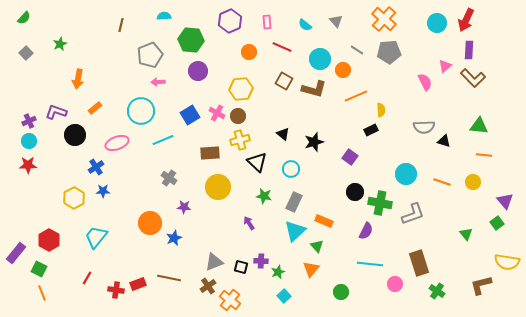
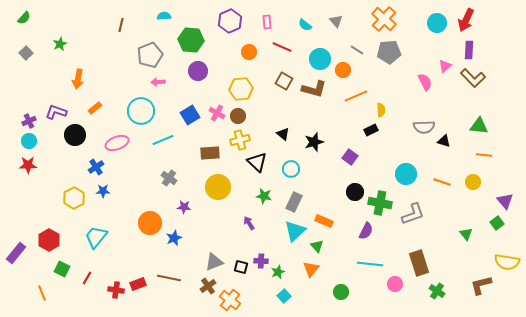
green square at (39, 269): moved 23 px right
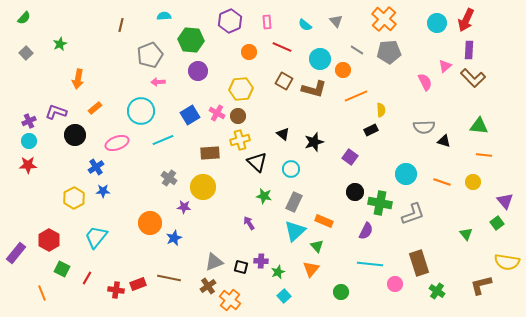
yellow circle at (218, 187): moved 15 px left
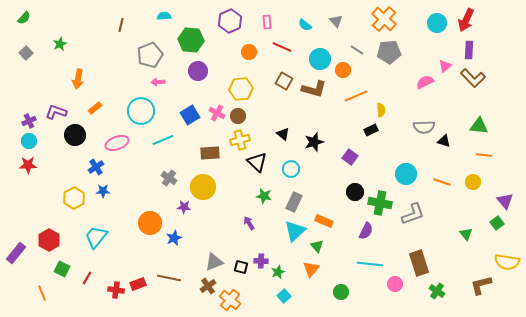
pink semicircle at (425, 82): rotated 90 degrees counterclockwise
